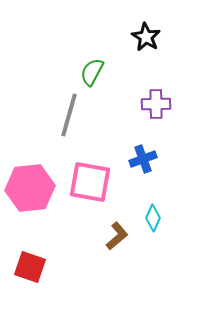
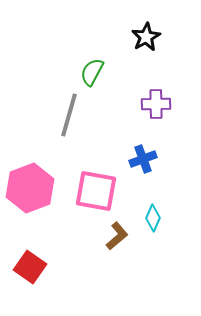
black star: rotated 12 degrees clockwise
pink square: moved 6 px right, 9 px down
pink hexagon: rotated 15 degrees counterclockwise
red square: rotated 16 degrees clockwise
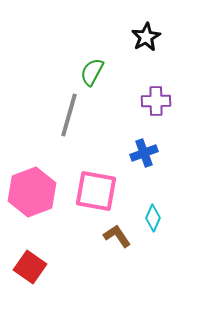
purple cross: moved 3 px up
blue cross: moved 1 px right, 6 px up
pink hexagon: moved 2 px right, 4 px down
brown L-shape: rotated 84 degrees counterclockwise
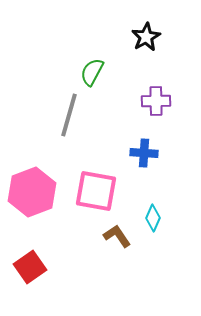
blue cross: rotated 24 degrees clockwise
red square: rotated 20 degrees clockwise
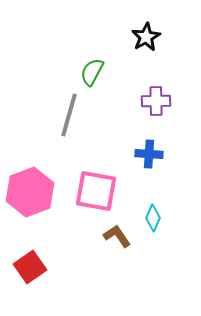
blue cross: moved 5 px right, 1 px down
pink hexagon: moved 2 px left
